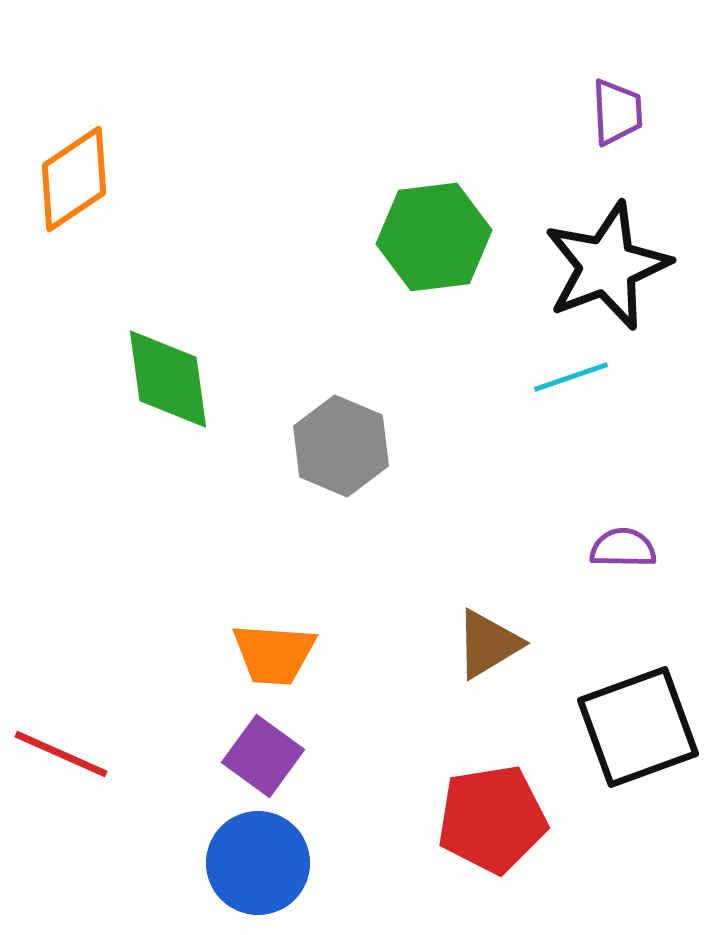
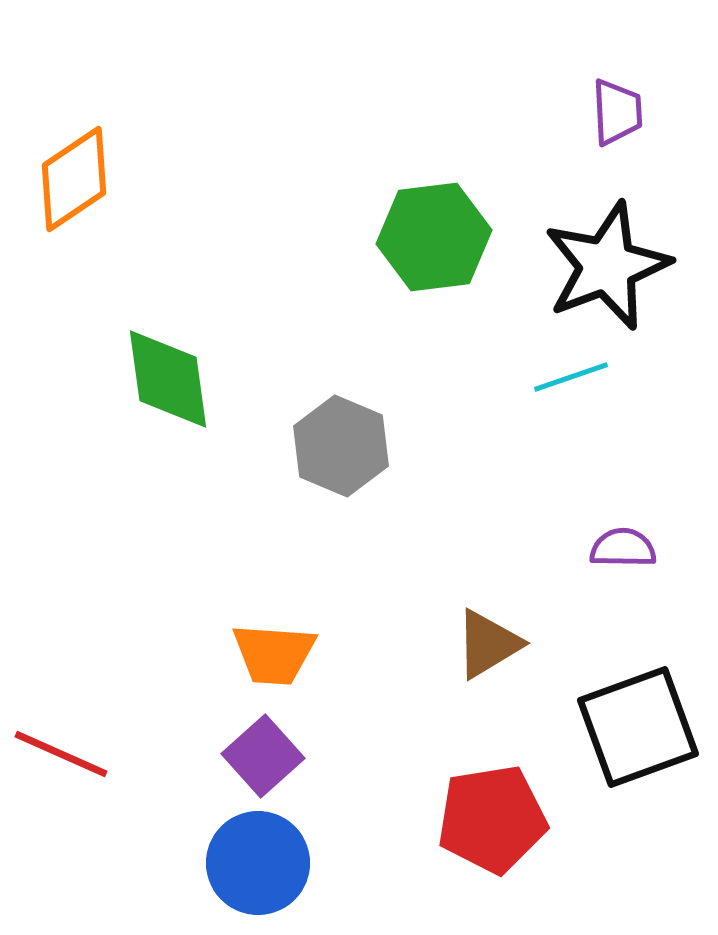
purple square: rotated 12 degrees clockwise
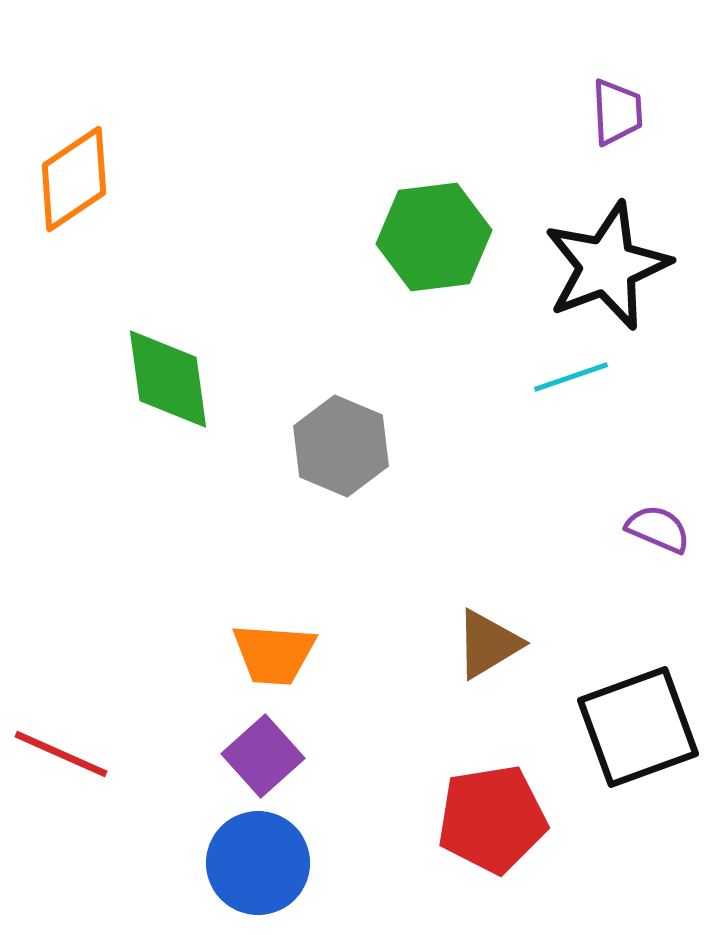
purple semicircle: moved 35 px right, 19 px up; rotated 22 degrees clockwise
